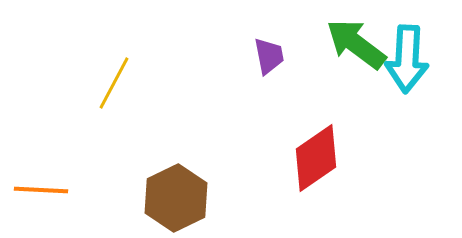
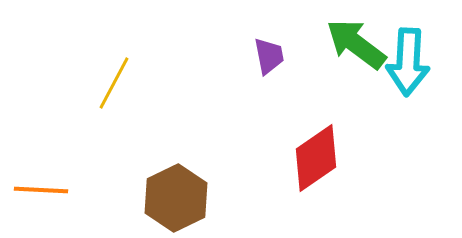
cyan arrow: moved 1 px right, 3 px down
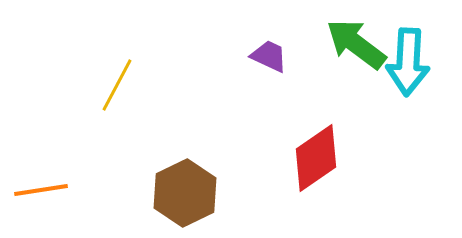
purple trapezoid: rotated 54 degrees counterclockwise
yellow line: moved 3 px right, 2 px down
orange line: rotated 12 degrees counterclockwise
brown hexagon: moved 9 px right, 5 px up
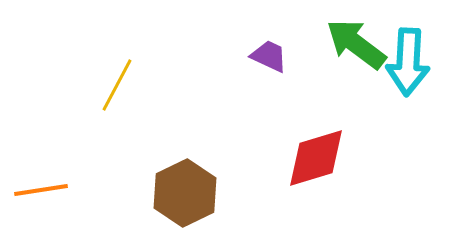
red diamond: rotated 18 degrees clockwise
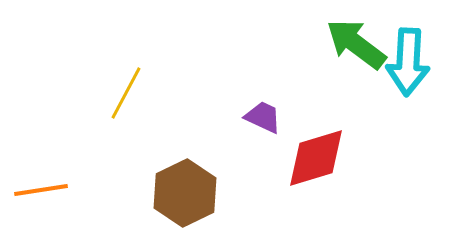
purple trapezoid: moved 6 px left, 61 px down
yellow line: moved 9 px right, 8 px down
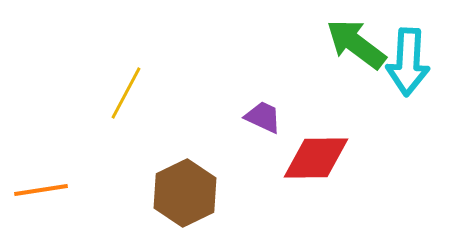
red diamond: rotated 16 degrees clockwise
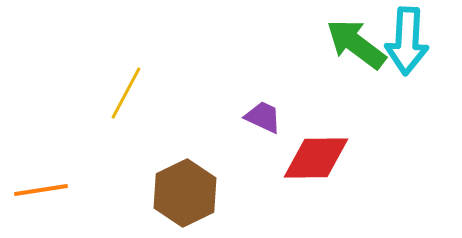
cyan arrow: moved 1 px left, 21 px up
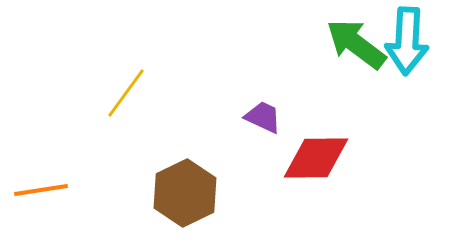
yellow line: rotated 8 degrees clockwise
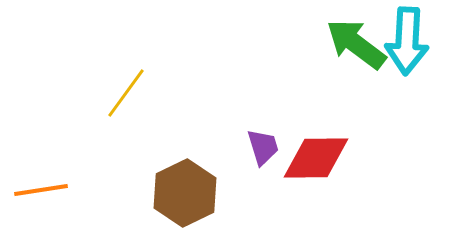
purple trapezoid: moved 30 px down; rotated 48 degrees clockwise
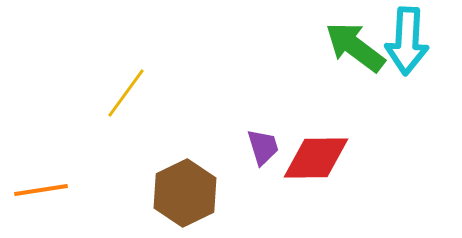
green arrow: moved 1 px left, 3 px down
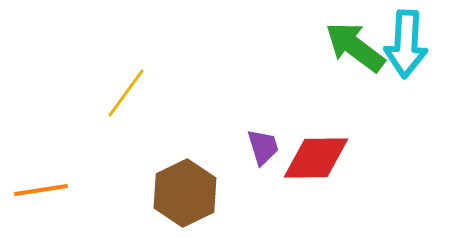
cyan arrow: moved 1 px left, 3 px down
